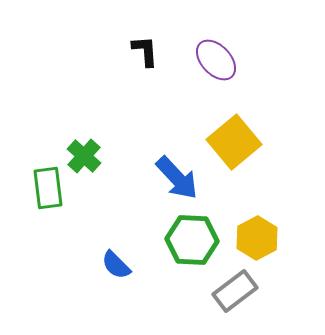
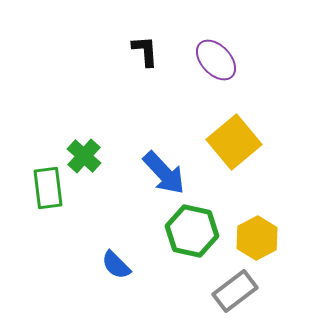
blue arrow: moved 13 px left, 5 px up
green hexagon: moved 9 px up; rotated 9 degrees clockwise
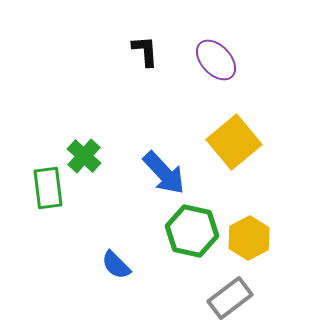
yellow hexagon: moved 8 px left
gray rectangle: moved 5 px left, 7 px down
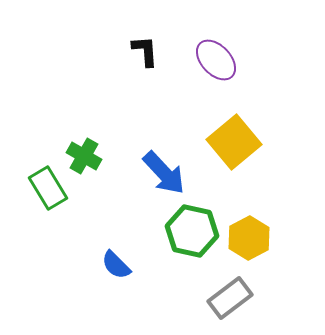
green cross: rotated 12 degrees counterclockwise
green rectangle: rotated 24 degrees counterclockwise
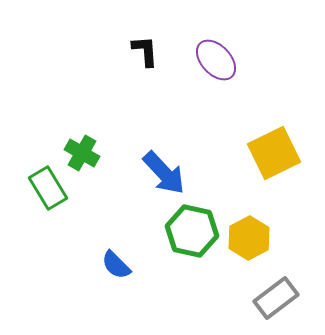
yellow square: moved 40 px right, 11 px down; rotated 14 degrees clockwise
green cross: moved 2 px left, 3 px up
gray rectangle: moved 46 px right
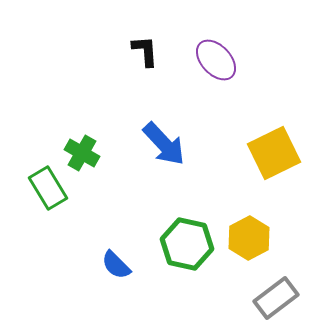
blue arrow: moved 29 px up
green hexagon: moved 5 px left, 13 px down
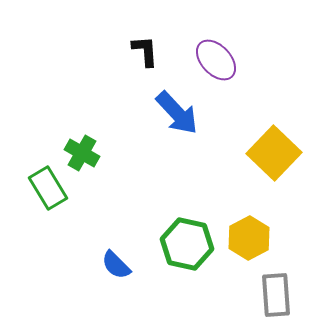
blue arrow: moved 13 px right, 31 px up
yellow square: rotated 20 degrees counterclockwise
gray rectangle: moved 3 px up; rotated 57 degrees counterclockwise
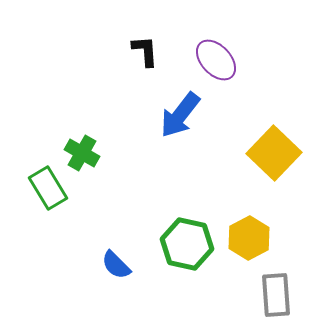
blue arrow: moved 3 px right, 2 px down; rotated 81 degrees clockwise
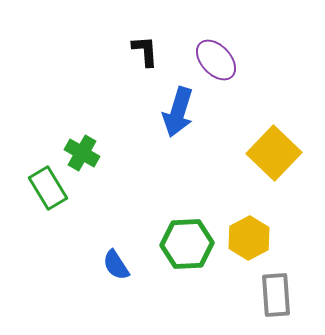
blue arrow: moved 2 px left, 3 px up; rotated 21 degrees counterclockwise
green hexagon: rotated 15 degrees counterclockwise
blue semicircle: rotated 12 degrees clockwise
